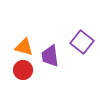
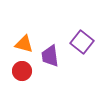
orange triangle: moved 3 px up
red circle: moved 1 px left, 1 px down
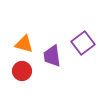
purple square: moved 1 px right, 1 px down; rotated 15 degrees clockwise
purple trapezoid: moved 2 px right
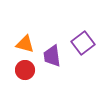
orange triangle: moved 1 px right
red circle: moved 3 px right, 1 px up
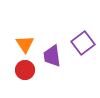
orange triangle: rotated 42 degrees clockwise
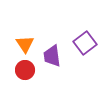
purple square: moved 2 px right
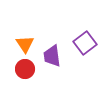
red circle: moved 1 px up
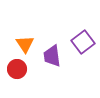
purple square: moved 2 px left, 1 px up
red circle: moved 8 px left
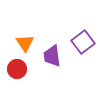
orange triangle: moved 1 px up
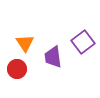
purple trapezoid: moved 1 px right, 1 px down
